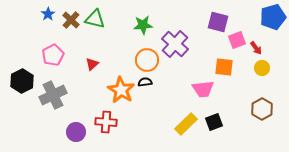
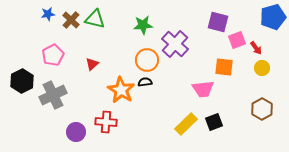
blue star: rotated 24 degrees clockwise
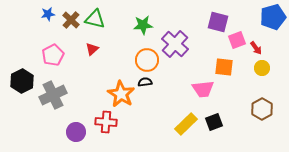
red triangle: moved 15 px up
orange star: moved 4 px down
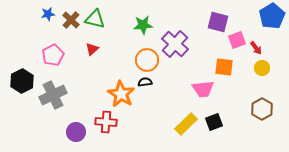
blue pentagon: moved 1 px left, 1 px up; rotated 15 degrees counterclockwise
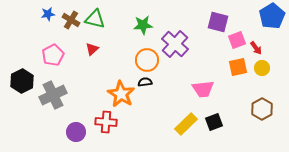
brown cross: rotated 12 degrees counterclockwise
orange square: moved 14 px right; rotated 18 degrees counterclockwise
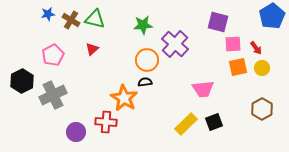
pink square: moved 4 px left, 4 px down; rotated 18 degrees clockwise
orange star: moved 3 px right, 4 px down
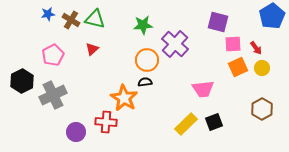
orange square: rotated 12 degrees counterclockwise
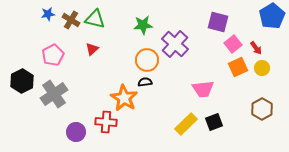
pink square: rotated 36 degrees counterclockwise
gray cross: moved 1 px right, 1 px up; rotated 8 degrees counterclockwise
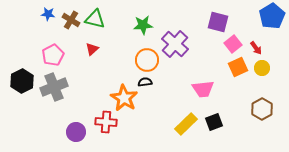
blue star: rotated 16 degrees clockwise
gray cross: moved 7 px up; rotated 12 degrees clockwise
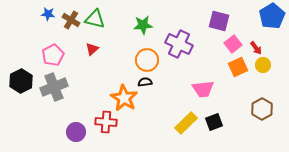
purple square: moved 1 px right, 1 px up
purple cross: moved 4 px right; rotated 16 degrees counterclockwise
yellow circle: moved 1 px right, 3 px up
black hexagon: moved 1 px left
yellow rectangle: moved 1 px up
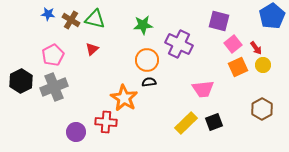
black semicircle: moved 4 px right
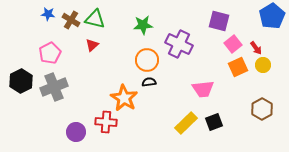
red triangle: moved 4 px up
pink pentagon: moved 3 px left, 2 px up
